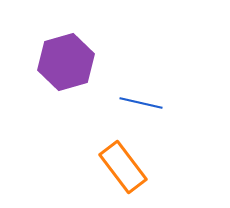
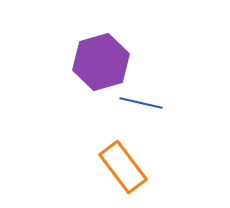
purple hexagon: moved 35 px right
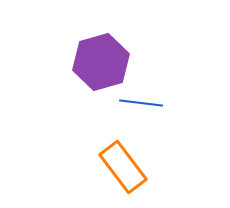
blue line: rotated 6 degrees counterclockwise
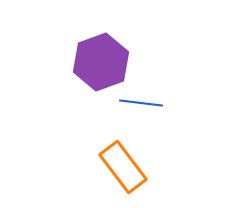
purple hexagon: rotated 4 degrees counterclockwise
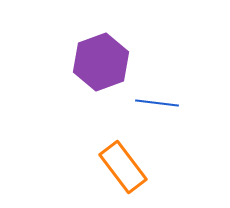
blue line: moved 16 px right
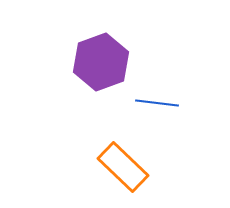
orange rectangle: rotated 9 degrees counterclockwise
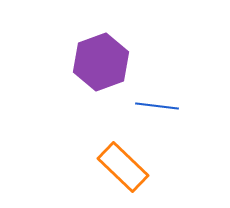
blue line: moved 3 px down
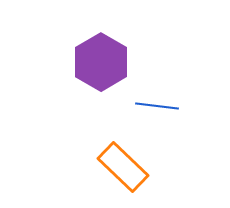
purple hexagon: rotated 10 degrees counterclockwise
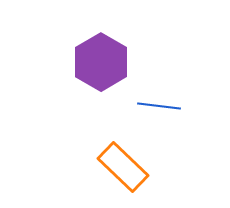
blue line: moved 2 px right
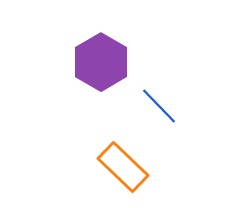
blue line: rotated 39 degrees clockwise
